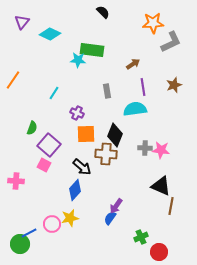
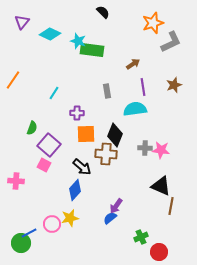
orange star: rotated 15 degrees counterclockwise
cyan star: moved 19 px up; rotated 14 degrees clockwise
purple cross: rotated 24 degrees counterclockwise
blue semicircle: rotated 16 degrees clockwise
green circle: moved 1 px right, 1 px up
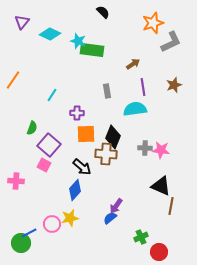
cyan line: moved 2 px left, 2 px down
black diamond: moved 2 px left, 2 px down
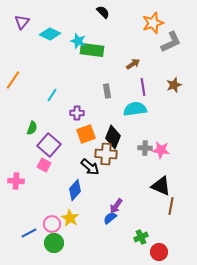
orange square: rotated 18 degrees counterclockwise
black arrow: moved 8 px right
yellow star: rotated 30 degrees counterclockwise
green circle: moved 33 px right
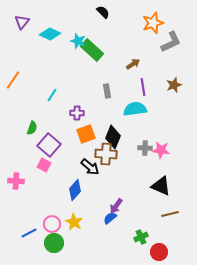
green rectangle: rotated 35 degrees clockwise
brown line: moved 1 px left, 8 px down; rotated 66 degrees clockwise
yellow star: moved 4 px right, 4 px down
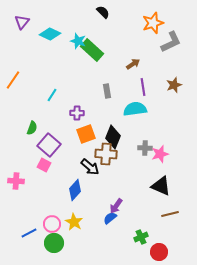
pink star: moved 1 px left, 4 px down; rotated 24 degrees counterclockwise
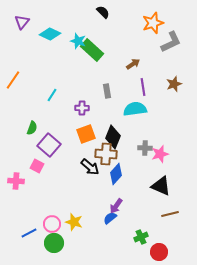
brown star: moved 1 px up
purple cross: moved 5 px right, 5 px up
pink square: moved 7 px left, 1 px down
blue diamond: moved 41 px right, 16 px up
yellow star: rotated 12 degrees counterclockwise
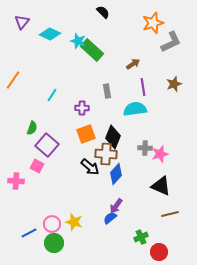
purple square: moved 2 px left
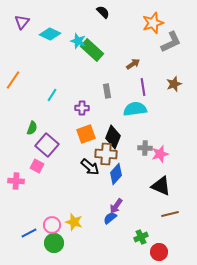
pink circle: moved 1 px down
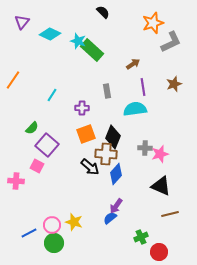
green semicircle: rotated 24 degrees clockwise
